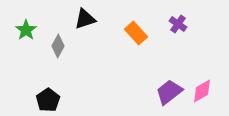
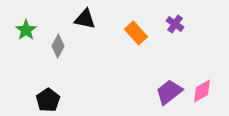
black triangle: rotated 30 degrees clockwise
purple cross: moved 3 px left
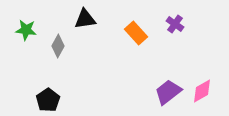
black triangle: rotated 20 degrees counterclockwise
green star: rotated 30 degrees counterclockwise
purple trapezoid: moved 1 px left
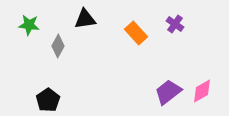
green star: moved 3 px right, 5 px up
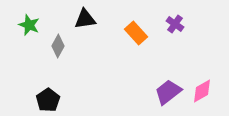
green star: rotated 15 degrees clockwise
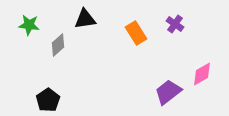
green star: rotated 15 degrees counterclockwise
orange rectangle: rotated 10 degrees clockwise
gray diamond: moved 1 px up; rotated 20 degrees clockwise
pink diamond: moved 17 px up
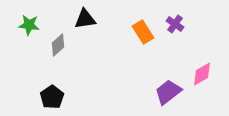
orange rectangle: moved 7 px right, 1 px up
black pentagon: moved 4 px right, 3 px up
